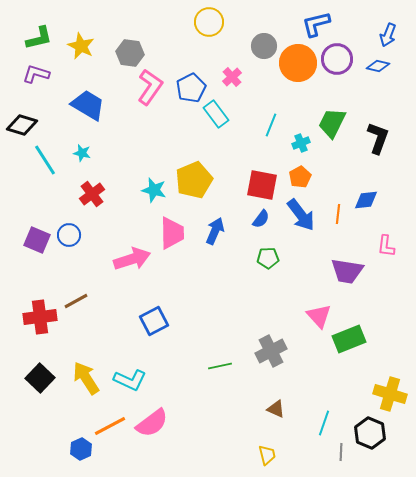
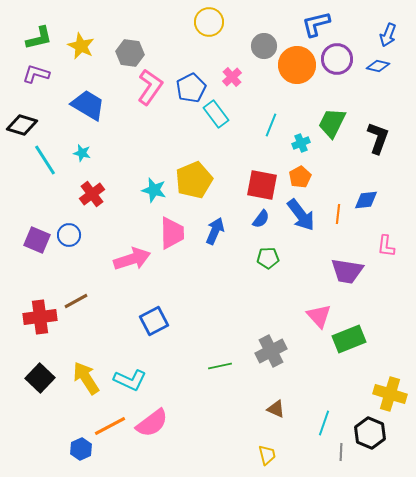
orange circle at (298, 63): moved 1 px left, 2 px down
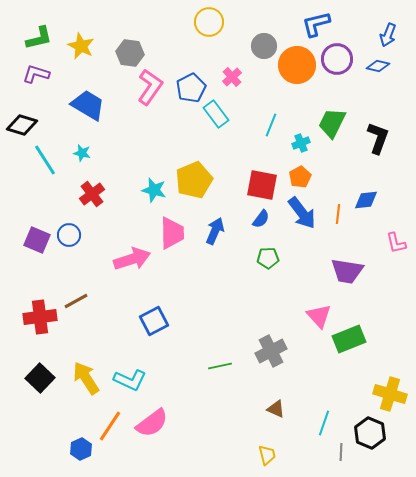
blue arrow at (301, 215): moved 1 px right, 2 px up
pink L-shape at (386, 246): moved 10 px right, 3 px up; rotated 20 degrees counterclockwise
orange line at (110, 426): rotated 28 degrees counterclockwise
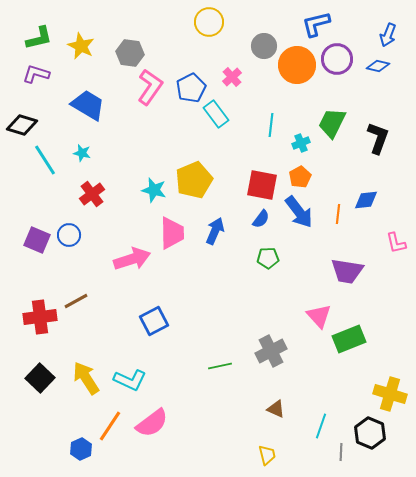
cyan line at (271, 125): rotated 15 degrees counterclockwise
blue arrow at (302, 213): moved 3 px left, 1 px up
cyan line at (324, 423): moved 3 px left, 3 px down
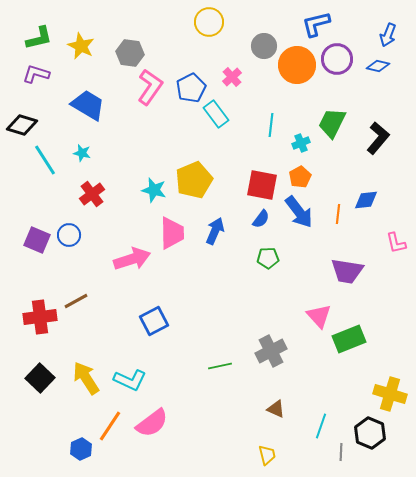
black L-shape at (378, 138): rotated 20 degrees clockwise
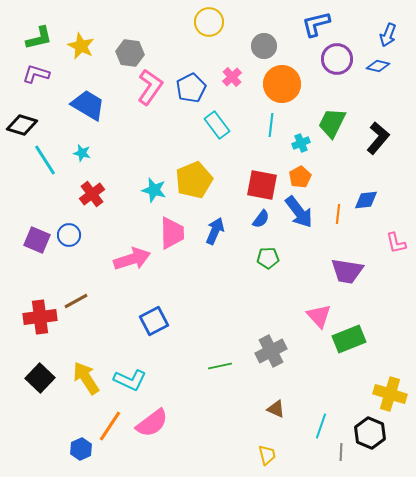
orange circle at (297, 65): moved 15 px left, 19 px down
cyan rectangle at (216, 114): moved 1 px right, 11 px down
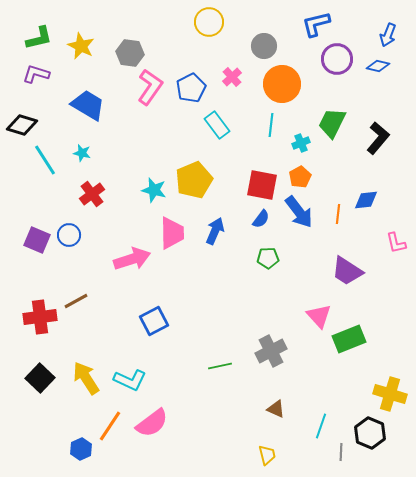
purple trapezoid at (347, 271): rotated 24 degrees clockwise
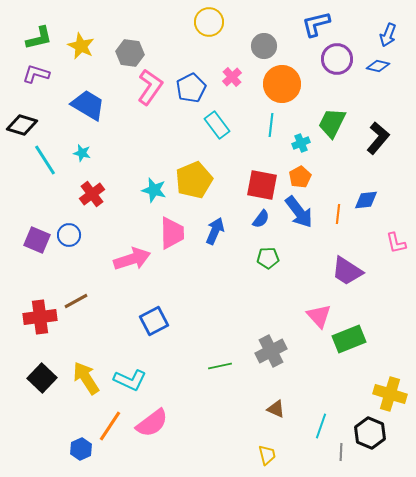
black square at (40, 378): moved 2 px right
